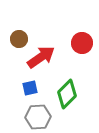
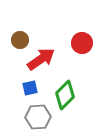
brown circle: moved 1 px right, 1 px down
red arrow: moved 2 px down
green diamond: moved 2 px left, 1 px down
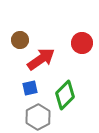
gray hexagon: rotated 25 degrees counterclockwise
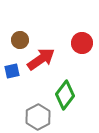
blue square: moved 18 px left, 17 px up
green diamond: rotated 8 degrees counterclockwise
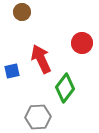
brown circle: moved 2 px right, 28 px up
red arrow: rotated 80 degrees counterclockwise
green diamond: moved 7 px up
gray hexagon: rotated 25 degrees clockwise
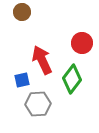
red arrow: moved 1 px right, 1 px down
blue square: moved 10 px right, 9 px down
green diamond: moved 7 px right, 9 px up
gray hexagon: moved 13 px up
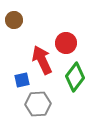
brown circle: moved 8 px left, 8 px down
red circle: moved 16 px left
green diamond: moved 3 px right, 2 px up
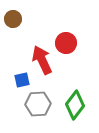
brown circle: moved 1 px left, 1 px up
green diamond: moved 28 px down
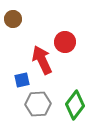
red circle: moved 1 px left, 1 px up
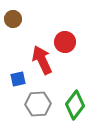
blue square: moved 4 px left, 1 px up
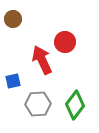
blue square: moved 5 px left, 2 px down
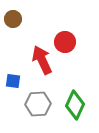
blue square: rotated 21 degrees clockwise
green diamond: rotated 12 degrees counterclockwise
